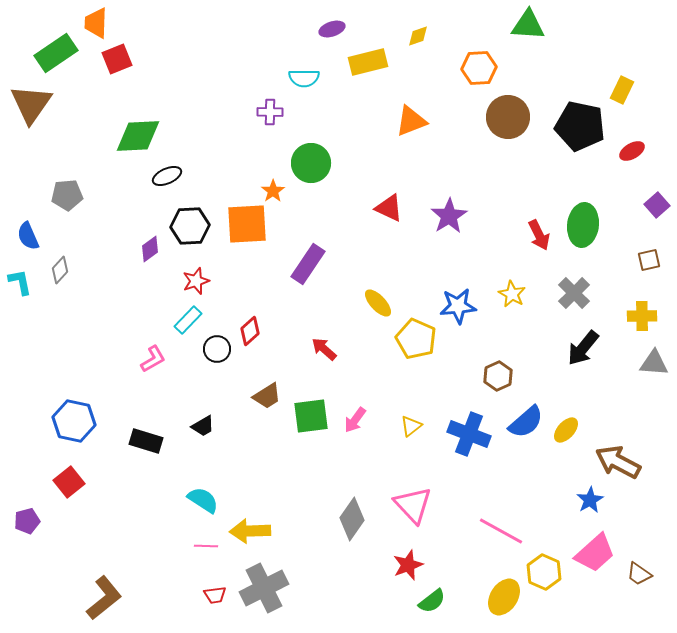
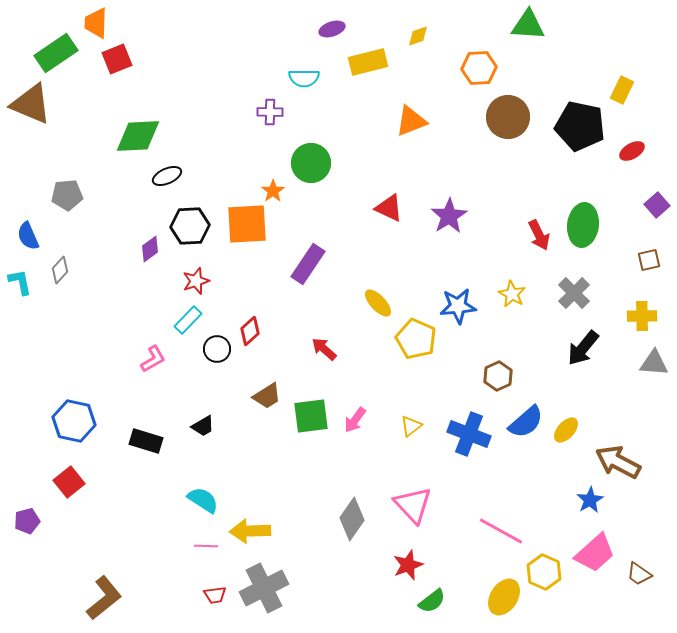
brown triangle at (31, 104): rotated 42 degrees counterclockwise
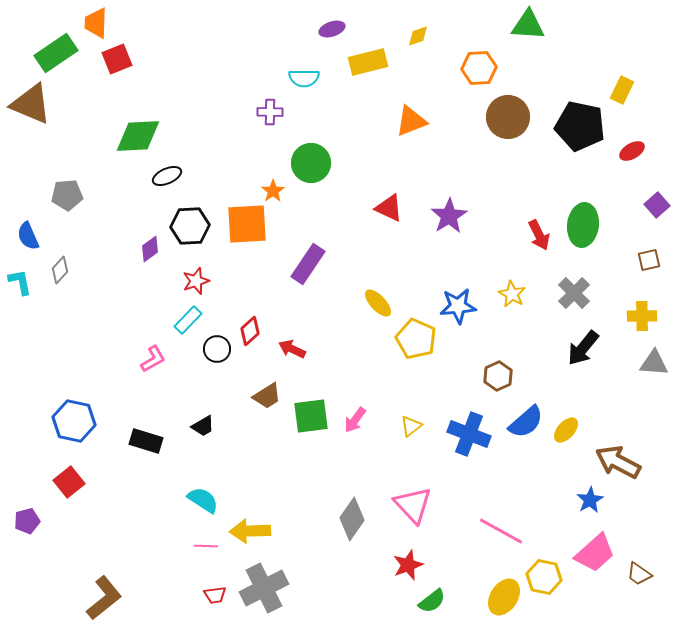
red arrow at (324, 349): moved 32 px left; rotated 16 degrees counterclockwise
yellow hexagon at (544, 572): moved 5 px down; rotated 12 degrees counterclockwise
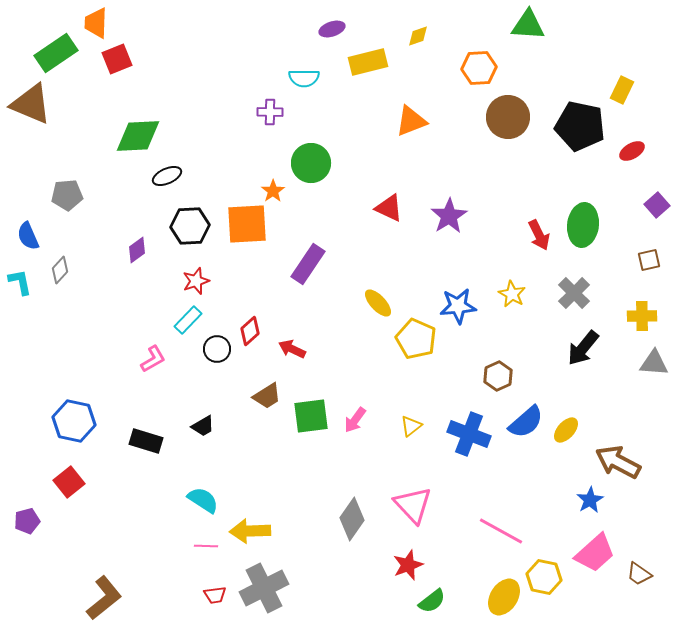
purple diamond at (150, 249): moved 13 px left, 1 px down
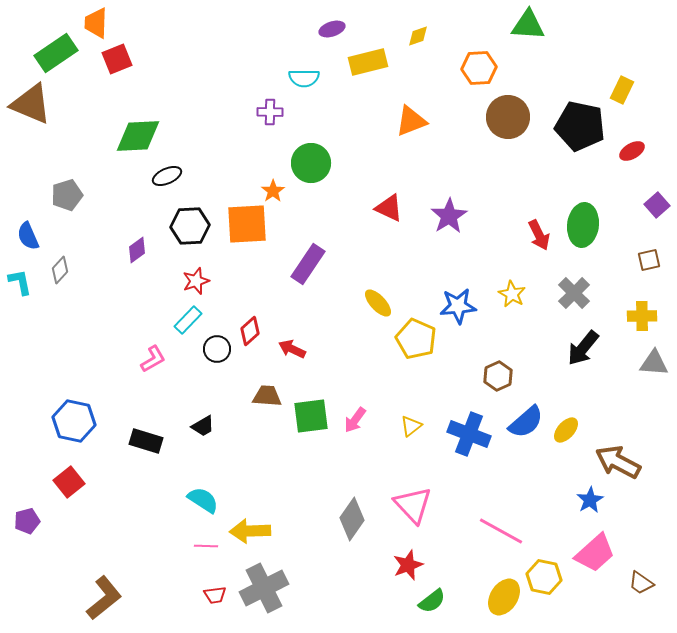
gray pentagon at (67, 195): rotated 12 degrees counterclockwise
brown trapezoid at (267, 396): rotated 144 degrees counterclockwise
brown trapezoid at (639, 574): moved 2 px right, 9 px down
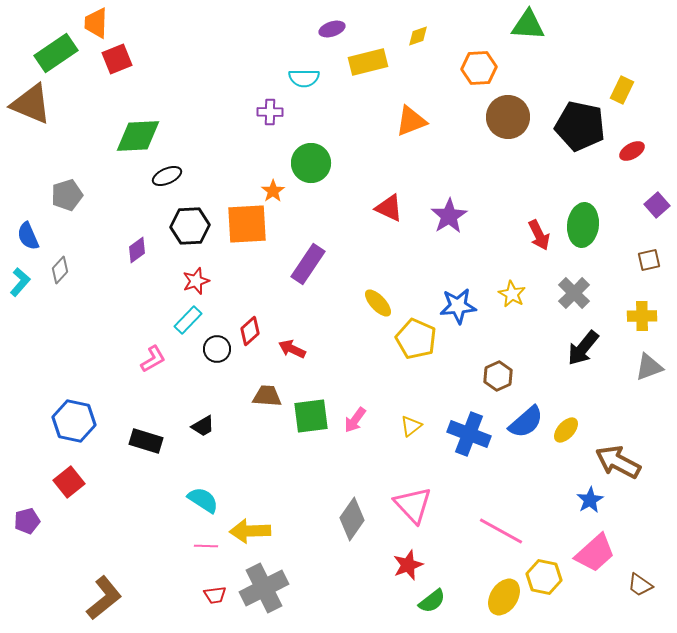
cyan L-shape at (20, 282): rotated 52 degrees clockwise
gray triangle at (654, 363): moved 5 px left, 4 px down; rotated 24 degrees counterclockwise
brown trapezoid at (641, 583): moved 1 px left, 2 px down
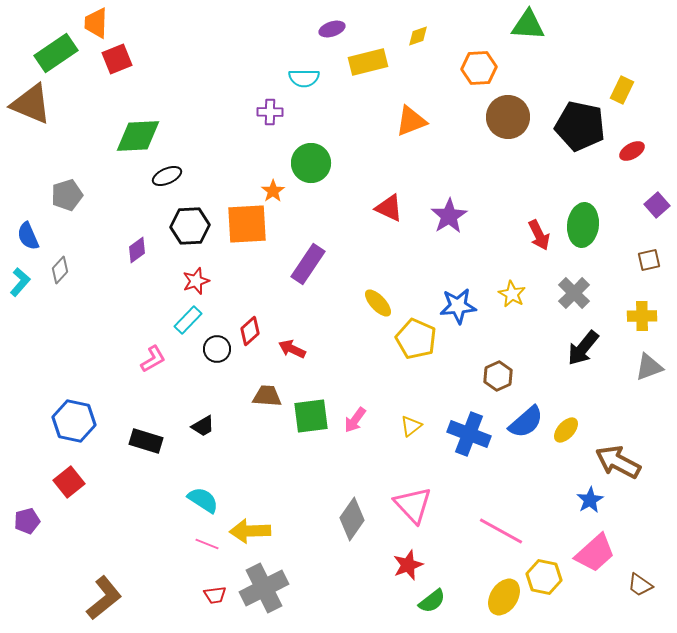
pink line at (206, 546): moved 1 px right, 2 px up; rotated 20 degrees clockwise
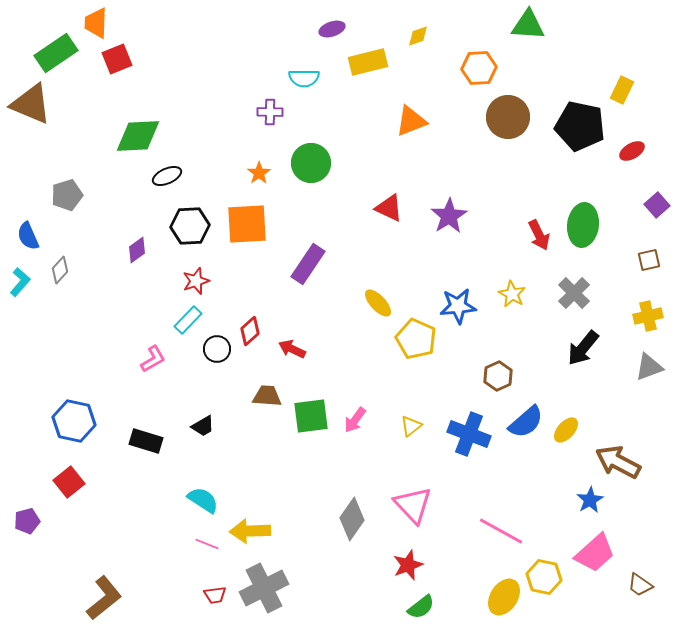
orange star at (273, 191): moved 14 px left, 18 px up
yellow cross at (642, 316): moved 6 px right; rotated 12 degrees counterclockwise
green semicircle at (432, 601): moved 11 px left, 6 px down
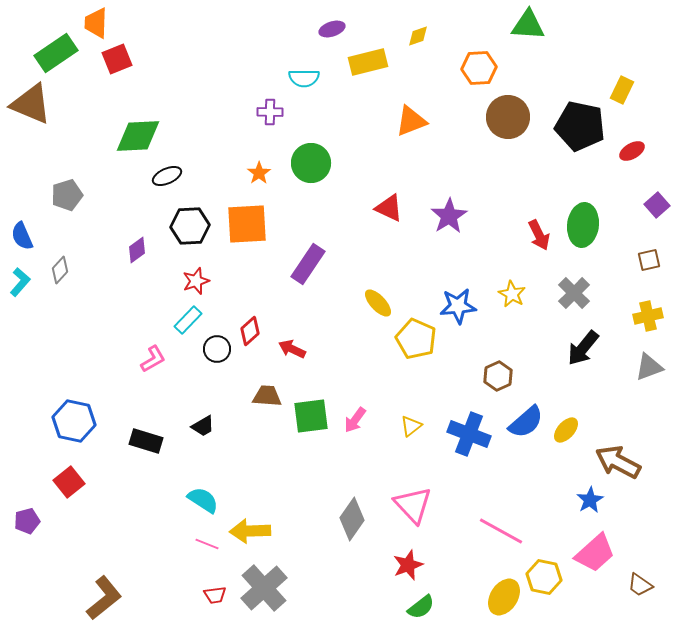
blue semicircle at (28, 236): moved 6 px left
gray cross at (264, 588): rotated 15 degrees counterclockwise
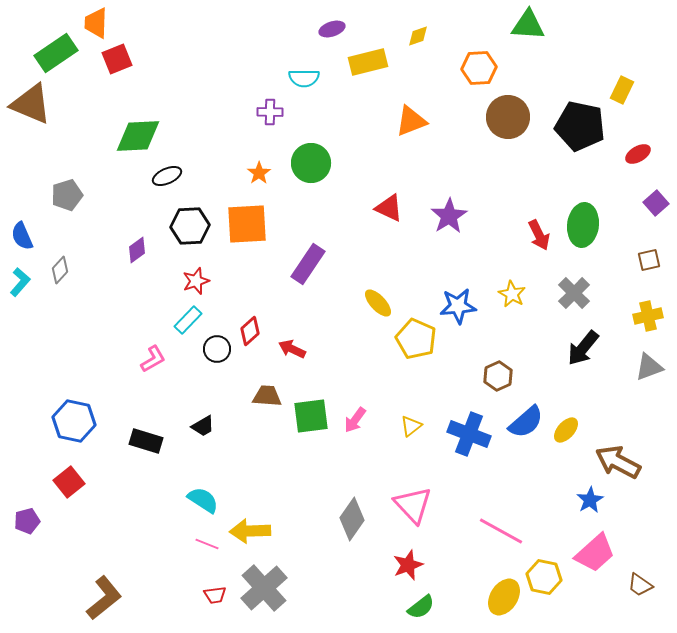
red ellipse at (632, 151): moved 6 px right, 3 px down
purple square at (657, 205): moved 1 px left, 2 px up
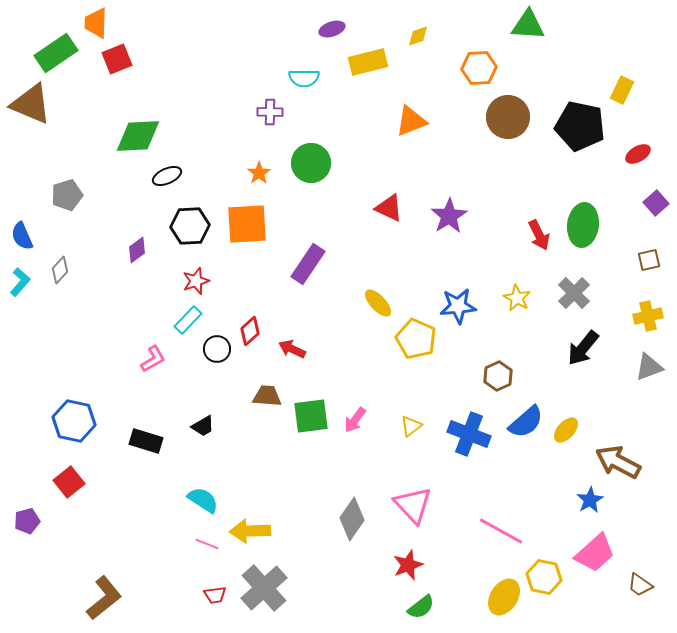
yellow star at (512, 294): moved 5 px right, 4 px down
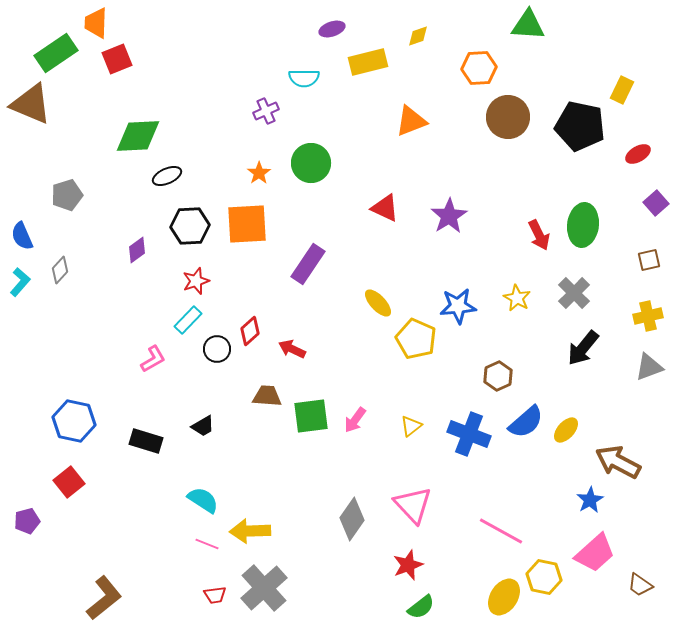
purple cross at (270, 112): moved 4 px left, 1 px up; rotated 25 degrees counterclockwise
red triangle at (389, 208): moved 4 px left
